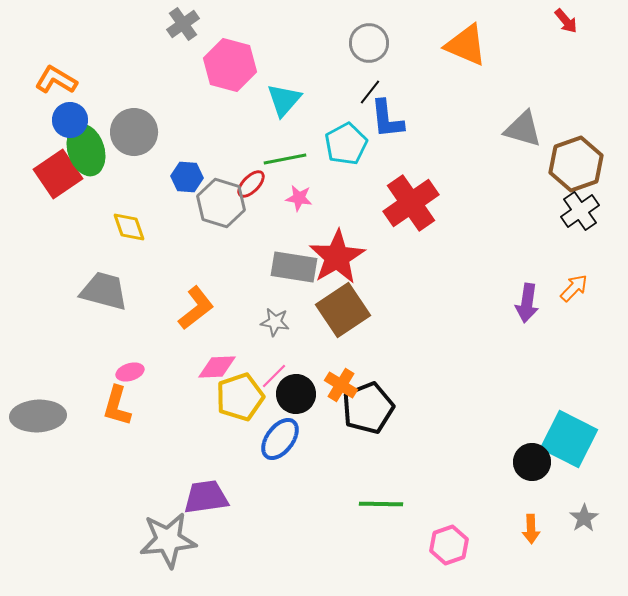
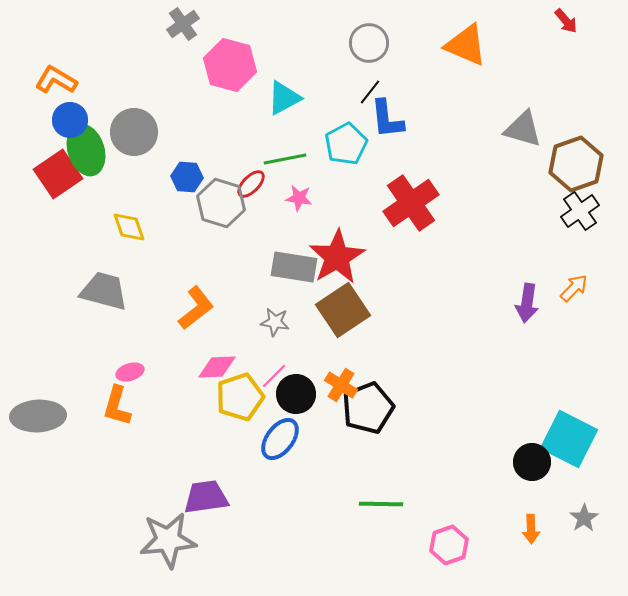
cyan triangle at (284, 100): moved 2 px up; rotated 21 degrees clockwise
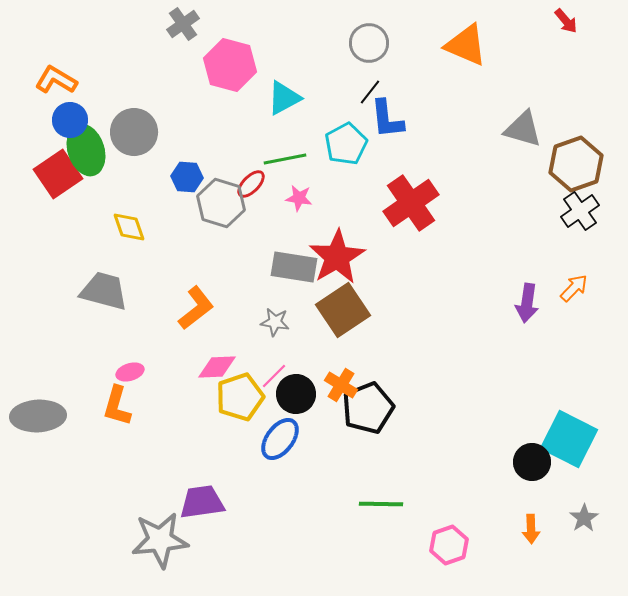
purple trapezoid at (206, 497): moved 4 px left, 5 px down
gray star at (168, 540): moved 8 px left
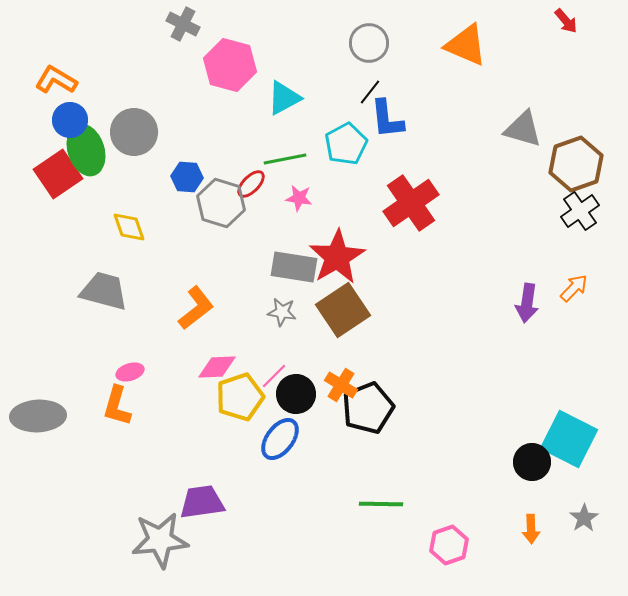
gray cross at (183, 24): rotated 28 degrees counterclockwise
gray star at (275, 322): moved 7 px right, 10 px up
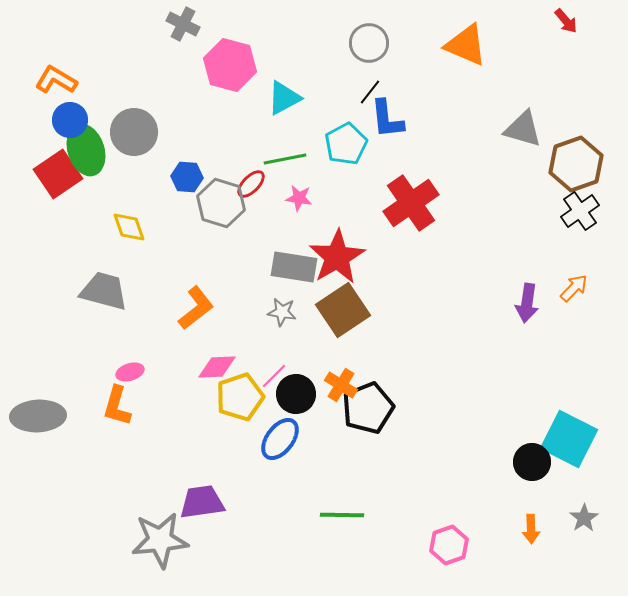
green line at (381, 504): moved 39 px left, 11 px down
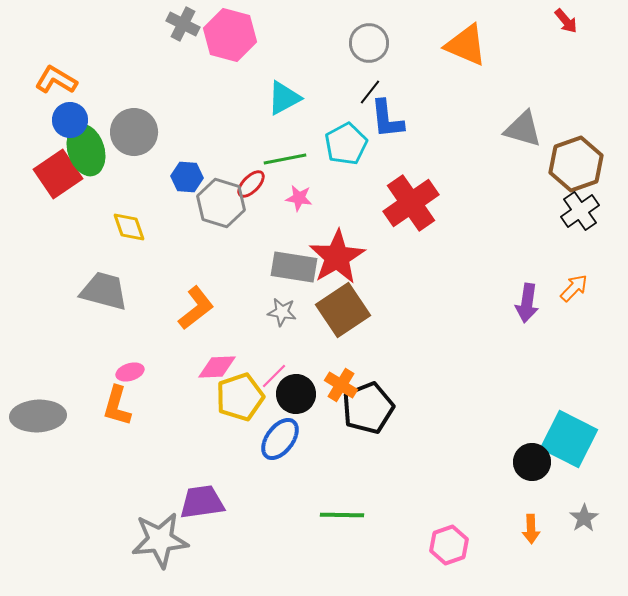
pink hexagon at (230, 65): moved 30 px up
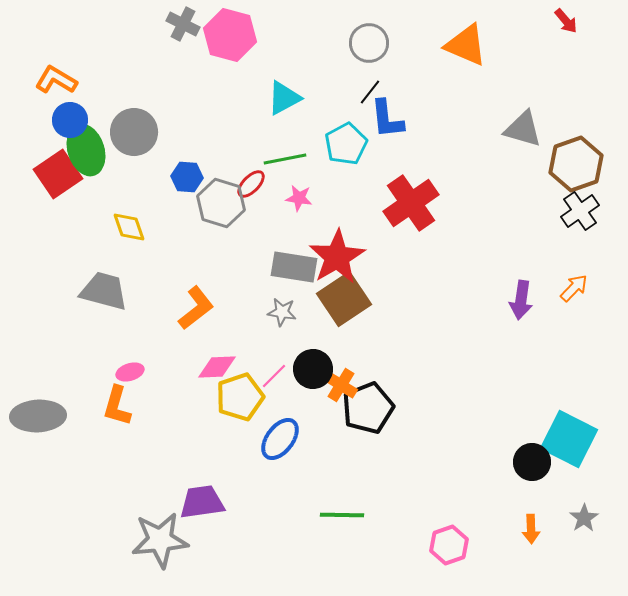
purple arrow at (527, 303): moved 6 px left, 3 px up
brown square at (343, 310): moved 1 px right, 11 px up
black circle at (296, 394): moved 17 px right, 25 px up
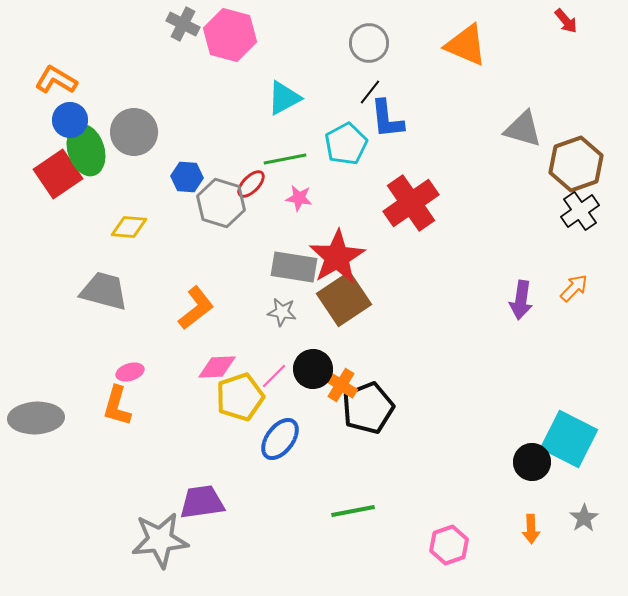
yellow diamond at (129, 227): rotated 66 degrees counterclockwise
gray ellipse at (38, 416): moved 2 px left, 2 px down
green line at (342, 515): moved 11 px right, 4 px up; rotated 12 degrees counterclockwise
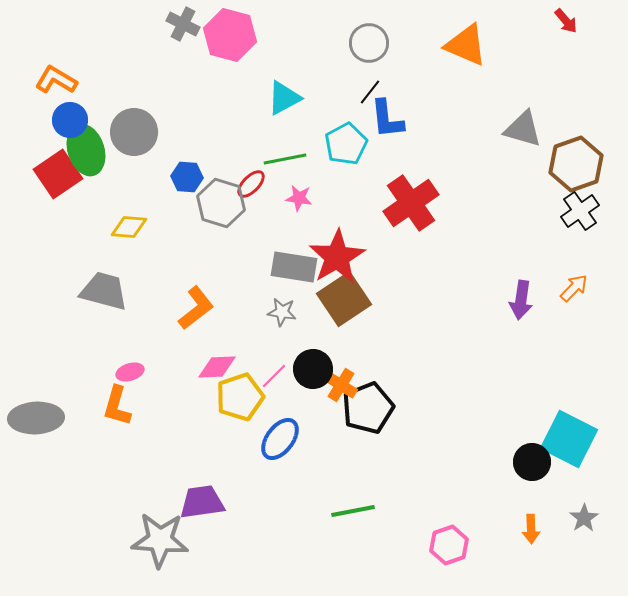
gray star at (160, 540): rotated 10 degrees clockwise
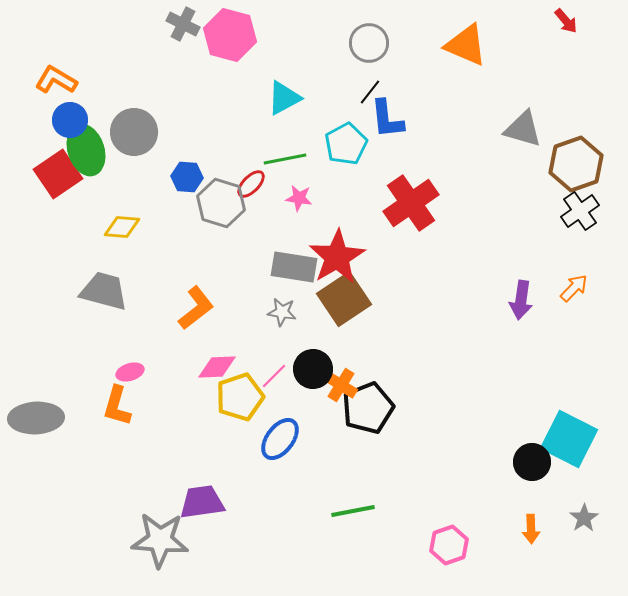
yellow diamond at (129, 227): moved 7 px left
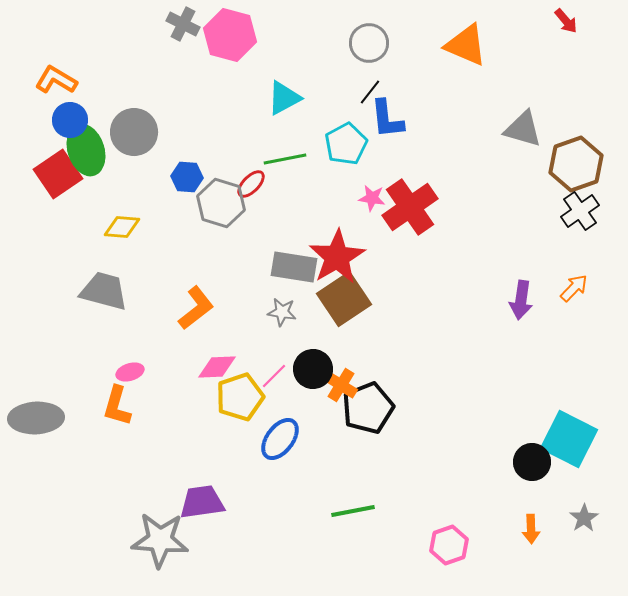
pink star at (299, 198): moved 73 px right
red cross at (411, 203): moved 1 px left, 4 px down
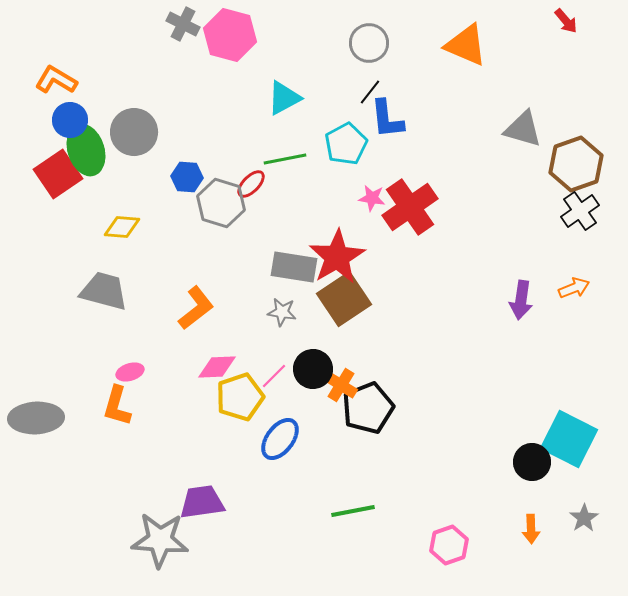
orange arrow at (574, 288): rotated 24 degrees clockwise
